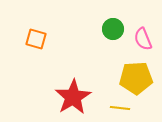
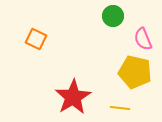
green circle: moved 13 px up
orange square: rotated 10 degrees clockwise
yellow pentagon: moved 1 px left, 6 px up; rotated 16 degrees clockwise
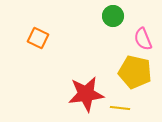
orange square: moved 2 px right, 1 px up
red star: moved 13 px right, 3 px up; rotated 24 degrees clockwise
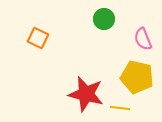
green circle: moved 9 px left, 3 px down
yellow pentagon: moved 2 px right, 5 px down
red star: rotated 21 degrees clockwise
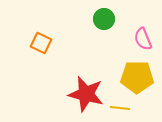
orange square: moved 3 px right, 5 px down
yellow pentagon: rotated 12 degrees counterclockwise
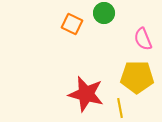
green circle: moved 6 px up
orange square: moved 31 px right, 19 px up
yellow line: rotated 72 degrees clockwise
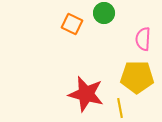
pink semicircle: rotated 25 degrees clockwise
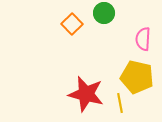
orange square: rotated 20 degrees clockwise
yellow pentagon: rotated 12 degrees clockwise
yellow line: moved 5 px up
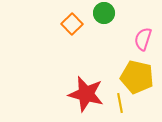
pink semicircle: rotated 15 degrees clockwise
